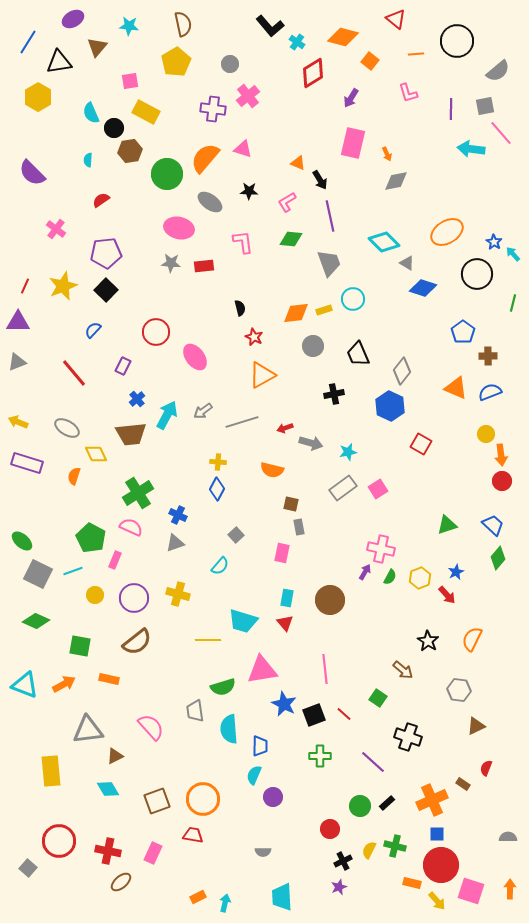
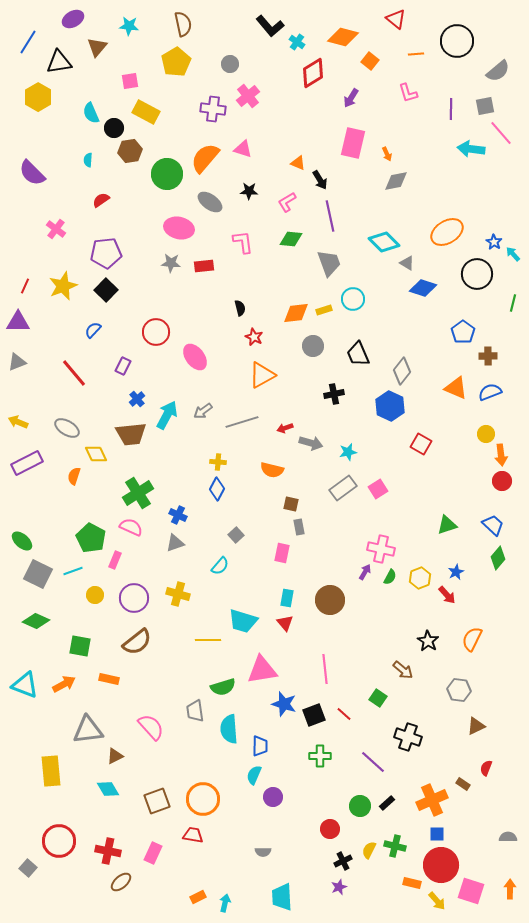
purple rectangle at (27, 463): rotated 44 degrees counterclockwise
blue star at (284, 704): rotated 10 degrees counterclockwise
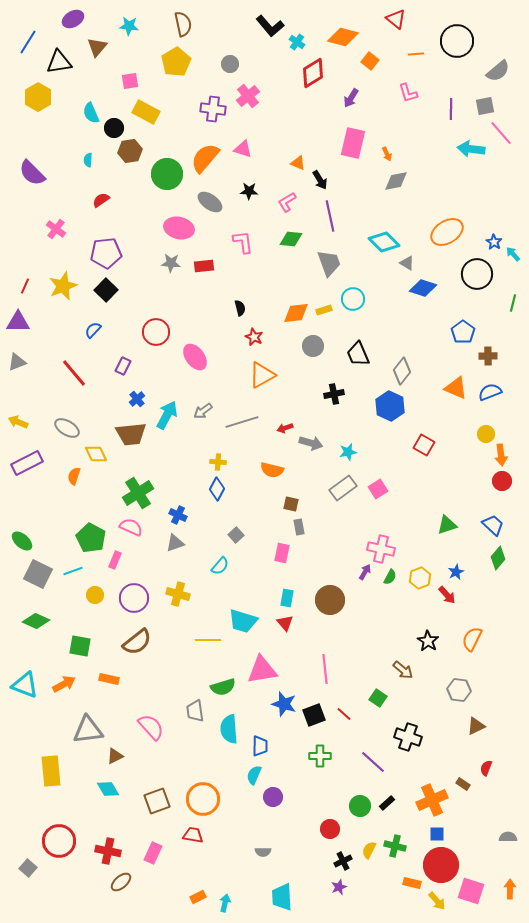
red square at (421, 444): moved 3 px right, 1 px down
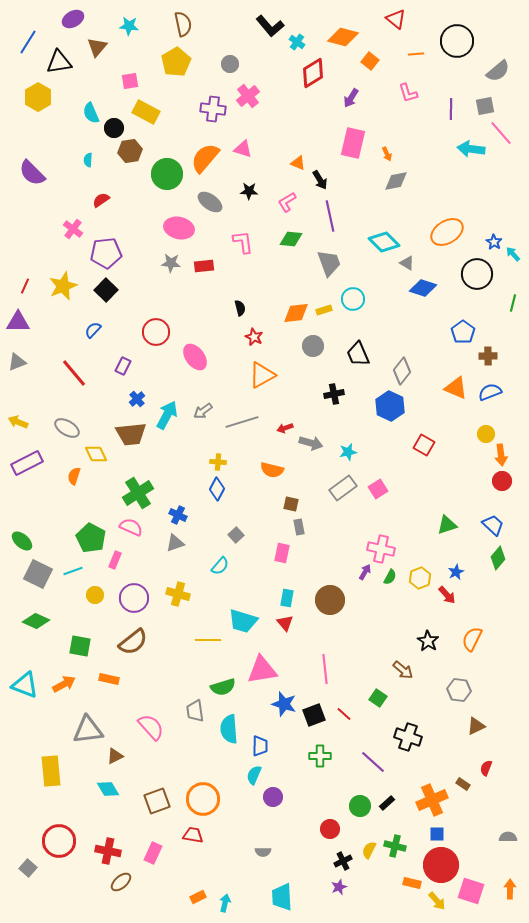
pink cross at (56, 229): moved 17 px right
brown semicircle at (137, 642): moved 4 px left
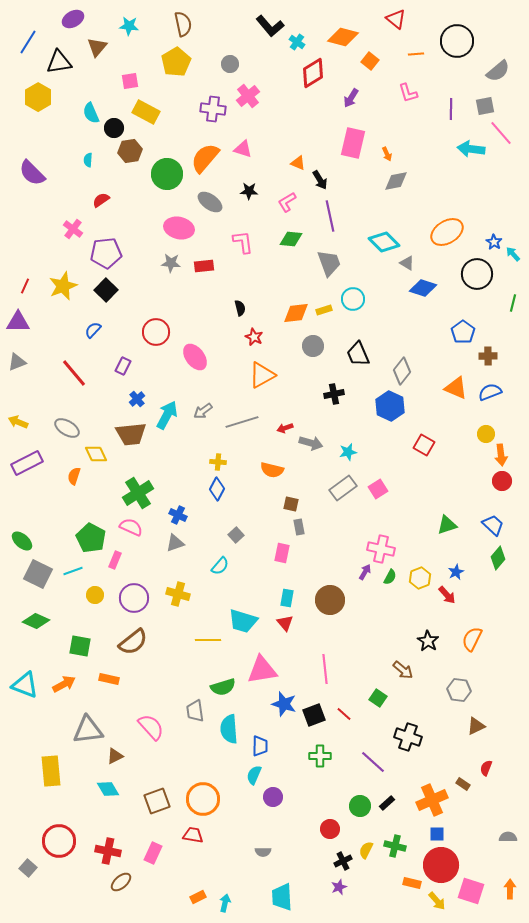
yellow semicircle at (369, 850): moved 3 px left
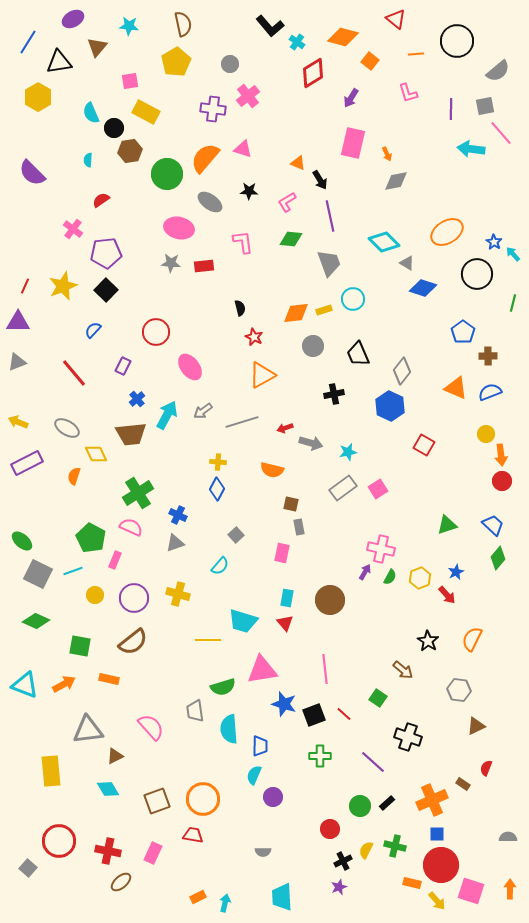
pink ellipse at (195, 357): moved 5 px left, 10 px down
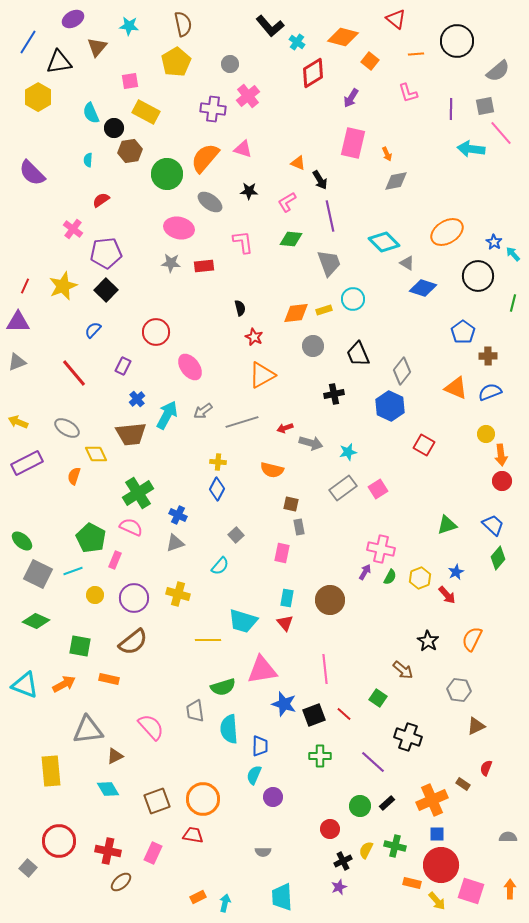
black circle at (477, 274): moved 1 px right, 2 px down
